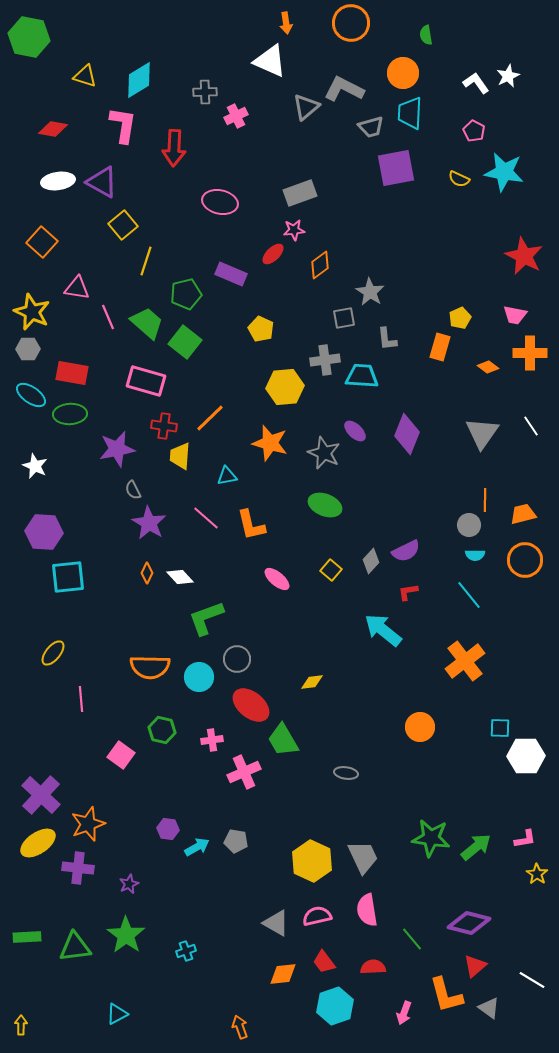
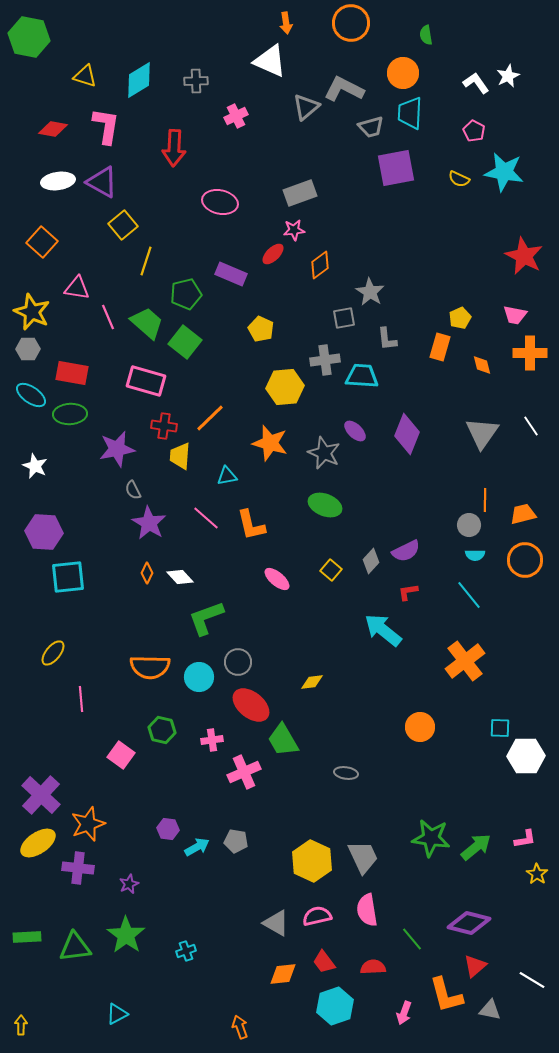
gray cross at (205, 92): moved 9 px left, 11 px up
pink L-shape at (123, 125): moved 17 px left, 1 px down
orange diamond at (488, 367): moved 6 px left, 2 px up; rotated 40 degrees clockwise
gray circle at (237, 659): moved 1 px right, 3 px down
gray triangle at (489, 1008): moved 1 px right, 2 px down; rotated 25 degrees counterclockwise
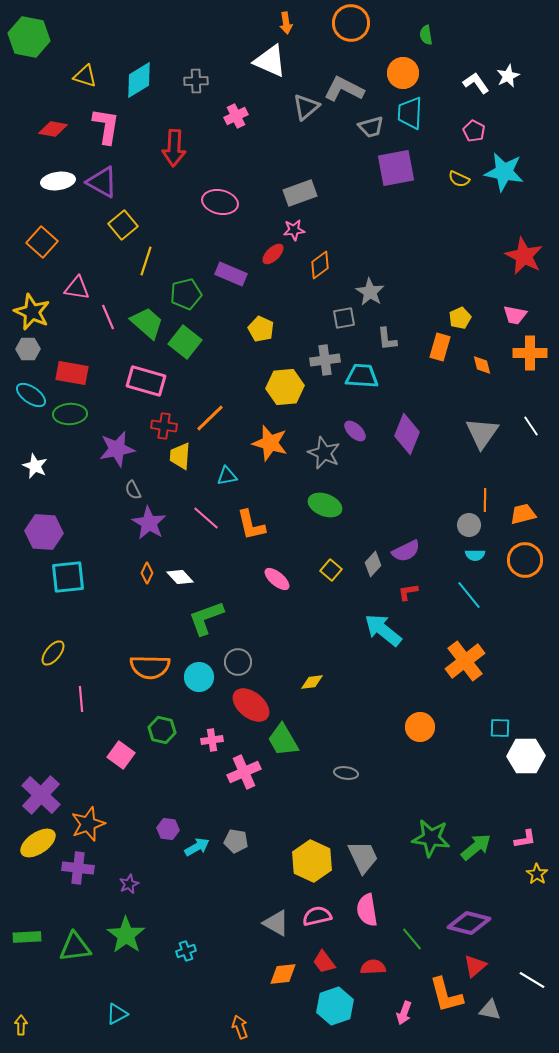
gray diamond at (371, 561): moved 2 px right, 3 px down
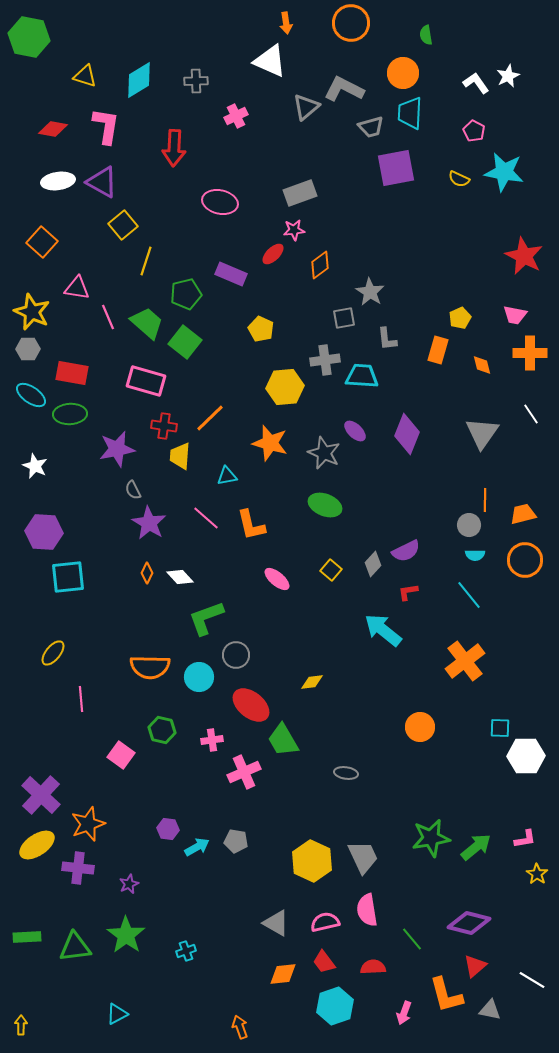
orange rectangle at (440, 347): moved 2 px left, 3 px down
white line at (531, 426): moved 12 px up
gray circle at (238, 662): moved 2 px left, 7 px up
green star at (431, 838): rotated 18 degrees counterclockwise
yellow ellipse at (38, 843): moved 1 px left, 2 px down
pink semicircle at (317, 916): moved 8 px right, 6 px down
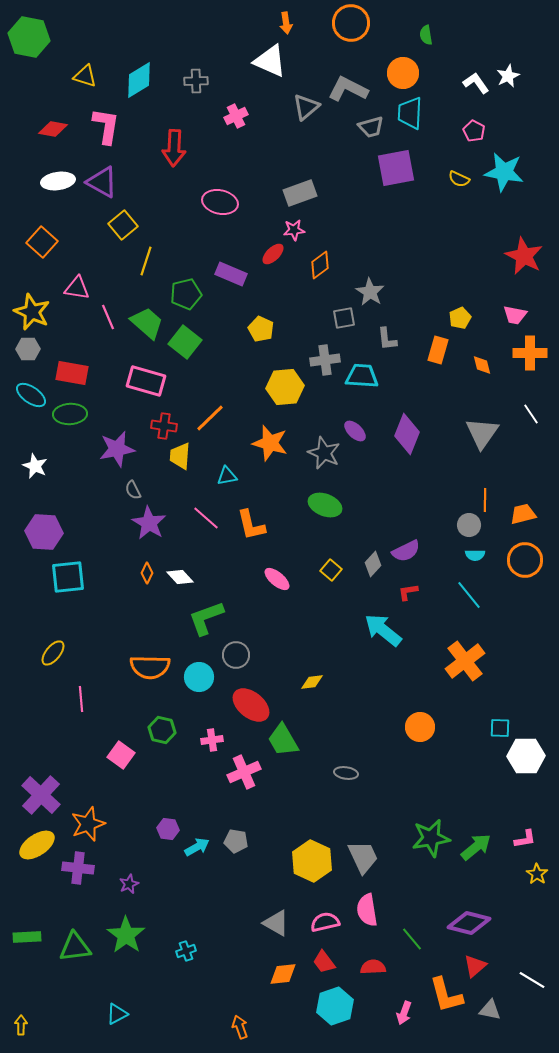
gray L-shape at (344, 89): moved 4 px right
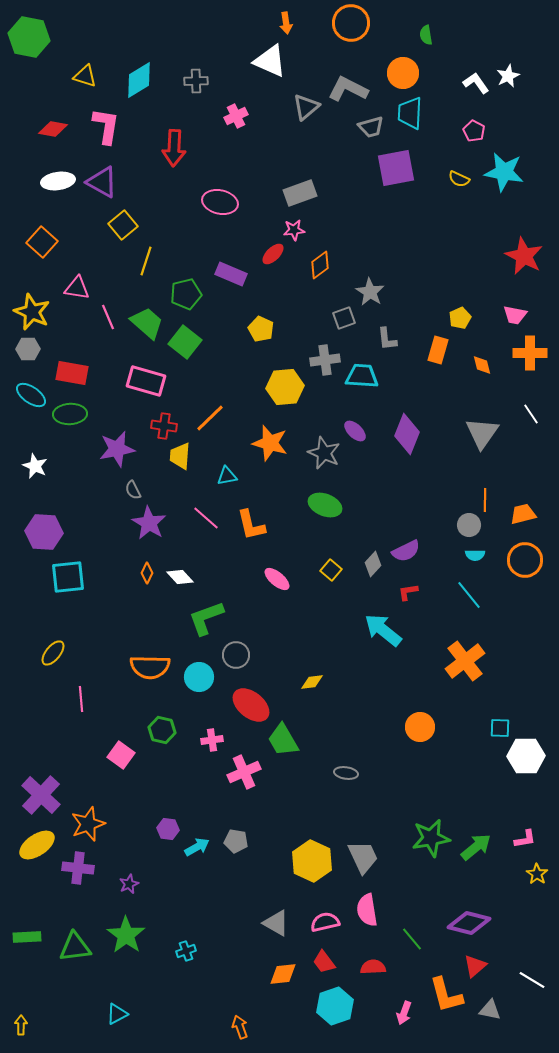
gray square at (344, 318): rotated 10 degrees counterclockwise
